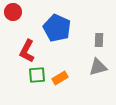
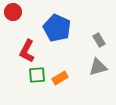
gray rectangle: rotated 32 degrees counterclockwise
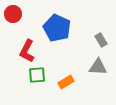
red circle: moved 2 px down
gray rectangle: moved 2 px right
gray triangle: rotated 18 degrees clockwise
orange rectangle: moved 6 px right, 4 px down
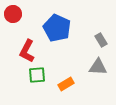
orange rectangle: moved 2 px down
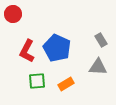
blue pentagon: moved 20 px down
green square: moved 6 px down
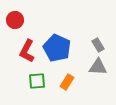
red circle: moved 2 px right, 6 px down
gray rectangle: moved 3 px left, 5 px down
orange rectangle: moved 1 px right, 2 px up; rotated 28 degrees counterclockwise
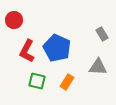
red circle: moved 1 px left
gray rectangle: moved 4 px right, 11 px up
green square: rotated 18 degrees clockwise
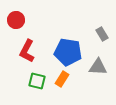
red circle: moved 2 px right
blue pentagon: moved 11 px right, 4 px down; rotated 16 degrees counterclockwise
orange rectangle: moved 5 px left, 3 px up
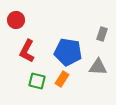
gray rectangle: rotated 48 degrees clockwise
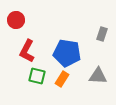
blue pentagon: moved 1 px left, 1 px down
gray triangle: moved 9 px down
green square: moved 5 px up
